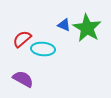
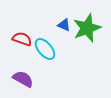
green star: rotated 20 degrees clockwise
red semicircle: rotated 60 degrees clockwise
cyan ellipse: moved 2 px right; rotated 45 degrees clockwise
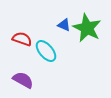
green star: rotated 24 degrees counterclockwise
cyan ellipse: moved 1 px right, 2 px down
purple semicircle: moved 1 px down
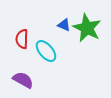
red semicircle: rotated 108 degrees counterclockwise
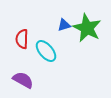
blue triangle: rotated 40 degrees counterclockwise
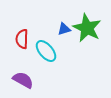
blue triangle: moved 4 px down
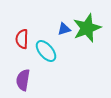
green star: rotated 24 degrees clockwise
purple semicircle: rotated 110 degrees counterclockwise
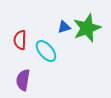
blue triangle: moved 2 px up
red semicircle: moved 2 px left, 1 px down
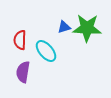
green star: rotated 24 degrees clockwise
purple semicircle: moved 8 px up
